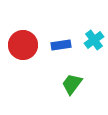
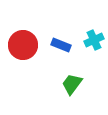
cyan cross: rotated 12 degrees clockwise
blue rectangle: rotated 30 degrees clockwise
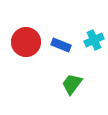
red circle: moved 3 px right, 3 px up
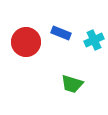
blue rectangle: moved 12 px up
green trapezoid: rotated 110 degrees counterclockwise
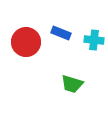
cyan cross: rotated 30 degrees clockwise
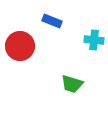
blue rectangle: moved 9 px left, 12 px up
red circle: moved 6 px left, 4 px down
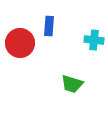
blue rectangle: moved 3 px left, 5 px down; rotated 72 degrees clockwise
red circle: moved 3 px up
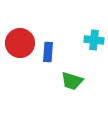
blue rectangle: moved 1 px left, 26 px down
green trapezoid: moved 3 px up
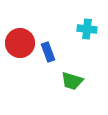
cyan cross: moved 7 px left, 11 px up
blue rectangle: rotated 24 degrees counterclockwise
